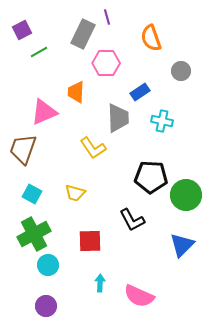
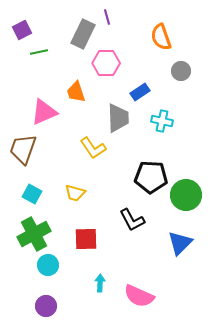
orange semicircle: moved 10 px right, 1 px up
green line: rotated 18 degrees clockwise
orange trapezoid: rotated 20 degrees counterclockwise
red square: moved 4 px left, 2 px up
blue triangle: moved 2 px left, 2 px up
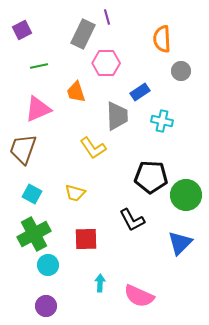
orange semicircle: moved 1 px right, 2 px down; rotated 16 degrees clockwise
green line: moved 14 px down
pink triangle: moved 6 px left, 3 px up
gray trapezoid: moved 1 px left, 2 px up
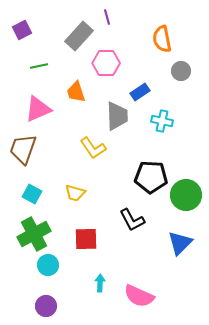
gray rectangle: moved 4 px left, 2 px down; rotated 16 degrees clockwise
orange semicircle: rotated 8 degrees counterclockwise
